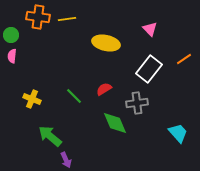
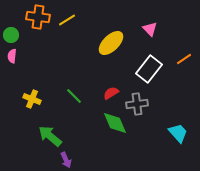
yellow line: moved 1 px down; rotated 24 degrees counterclockwise
yellow ellipse: moved 5 px right; rotated 56 degrees counterclockwise
red semicircle: moved 7 px right, 4 px down
gray cross: moved 1 px down
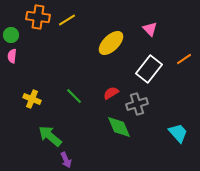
gray cross: rotated 10 degrees counterclockwise
green diamond: moved 4 px right, 4 px down
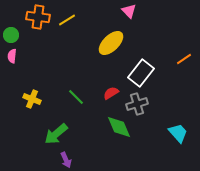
pink triangle: moved 21 px left, 18 px up
white rectangle: moved 8 px left, 4 px down
green line: moved 2 px right, 1 px down
green arrow: moved 6 px right, 2 px up; rotated 80 degrees counterclockwise
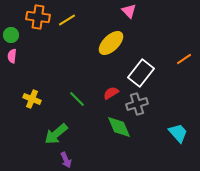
green line: moved 1 px right, 2 px down
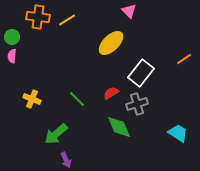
green circle: moved 1 px right, 2 px down
cyan trapezoid: rotated 15 degrees counterclockwise
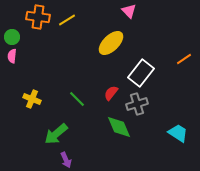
red semicircle: rotated 21 degrees counterclockwise
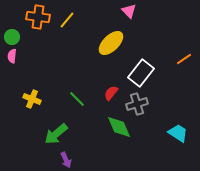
yellow line: rotated 18 degrees counterclockwise
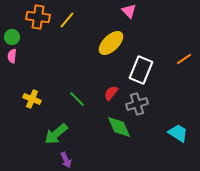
white rectangle: moved 3 px up; rotated 16 degrees counterclockwise
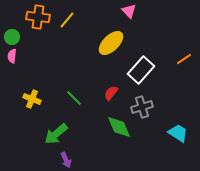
white rectangle: rotated 20 degrees clockwise
green line: moved 3 px left, 1 px up
gray cross: moved 5 px right, 3 px down
